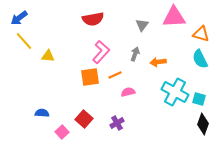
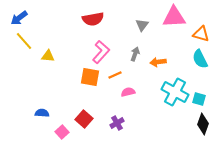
orange square: rotated 18 degrees clockwise
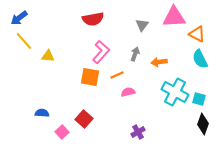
orange triangle: moved 4 px left; rotated 12 degrees clockwise
orange arrow: moved 1 px right
orange line: moved 2 px right
purple cross: moved 21 px right, 9 px down
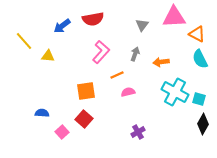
blue arrow: moved 43 px right, 8 px down
orange arrow: moved 2 px right
orange square: moved 4 px left, 14 px down; rotated 18 degrees counterclockwise
black diamond: rotated 10 degrees clockwise
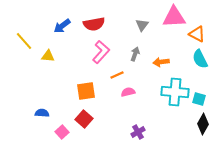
red semicircle: moved 1 px right, 5 px down
cyan cross: rotated 24 degrees counterclockwise
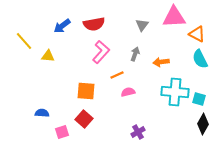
orange square: rotated 12 degrees clockwise
pink square: rotated 24 degrees clockwise
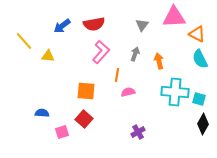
orange arrow: moved 2 px left, 1 px up; rotated 84 degrees clockwise
orange line: rotated 56 degrees counterclockwise
